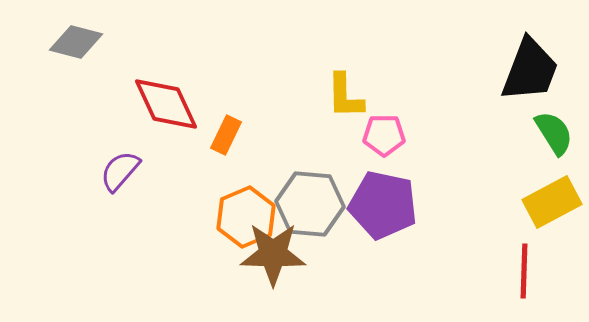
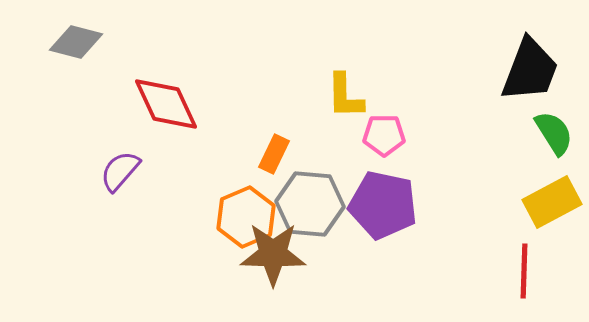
orange rectangle: moved 48 px right, 19 px down
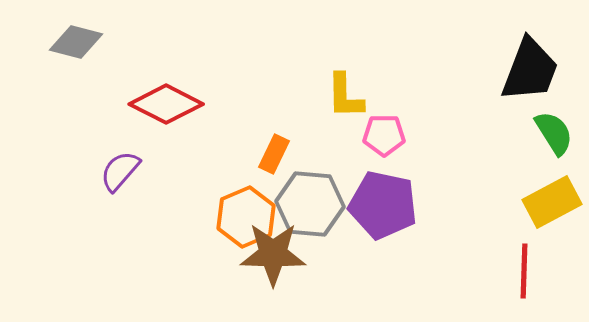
red diamond: rotated 38 degrees counterclockwise
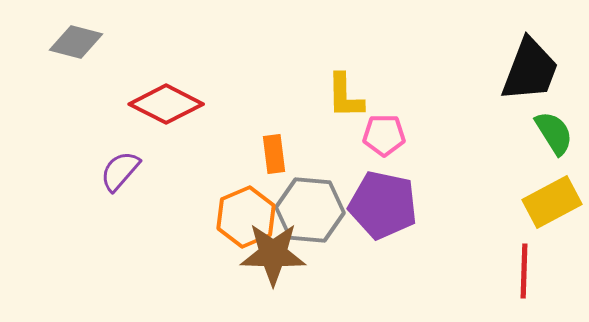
orange rectangle: rotated 33 degrees counterclockwise
gray hexagon: moved 6 px down
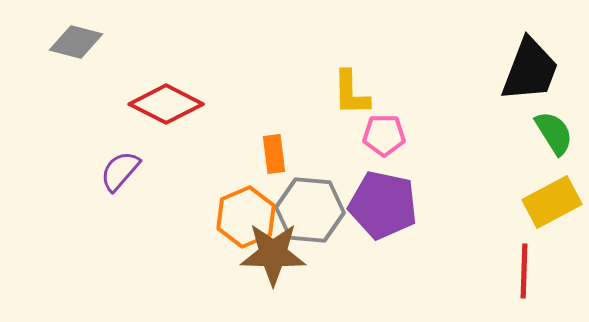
yellow L-shape: moved 6 px right, 3 px up
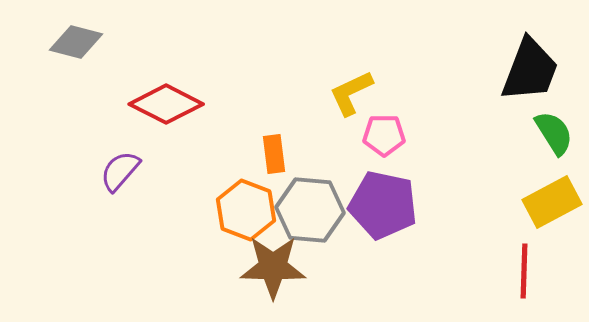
yellow L-shape: rotated 66 degrees clockwise
orange hexagon: moved 7 px up; rotated 16 degrees counterclockwise
brown star: moved 13 px down
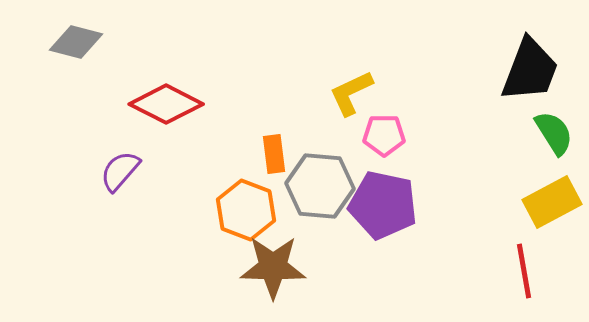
gray hexagon: moved 10 px right, 24 px up
red line: rotated 12 degrees counterclockwise
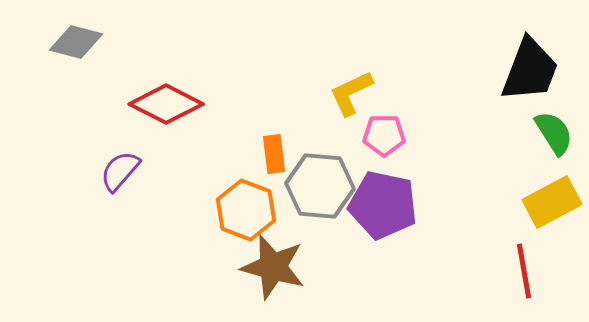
brown star: rotated 14 degrees clockwise
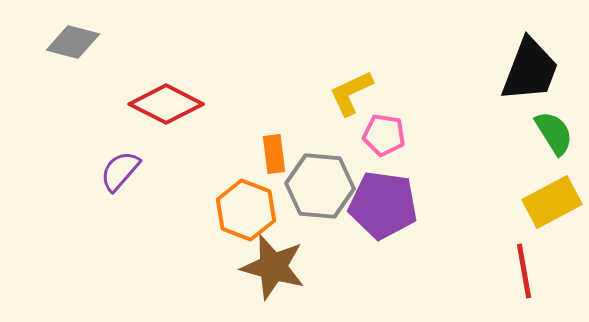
gray diamond: moved 3 px left
pink pentagon: rotated 9 degrees clockwise
purple pentagon: rotated 4 degrees counterclockwise
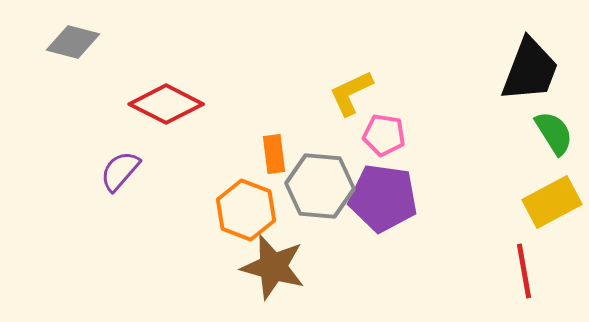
purple pentagon: moved 7 px up
